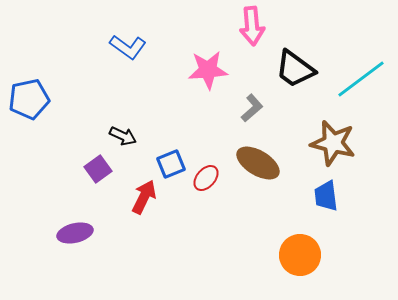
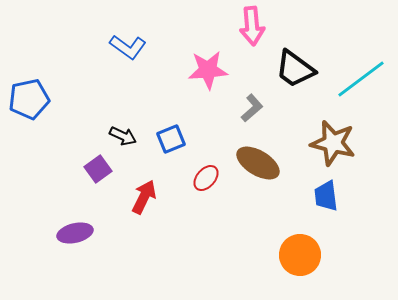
blue square: moved 25 px up
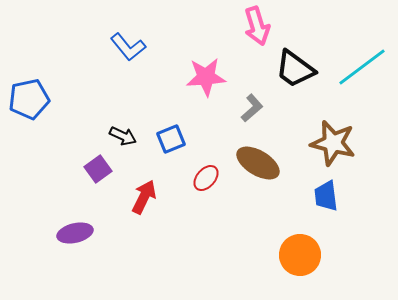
pink arrow: moved 5 px right; rotated 12 degrees counterclockwise
blue L-shape: rotated 15 degrees clockwise
pink star: moved 2 px left, 7 px down
cyan line: moved 1 px right, 12 px up
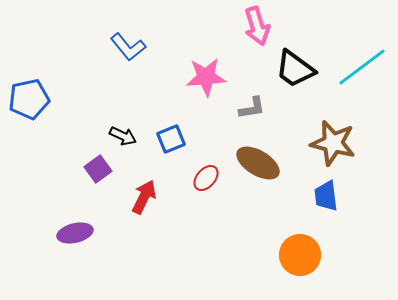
gray L-shape: rotated 32 degrees clockwise
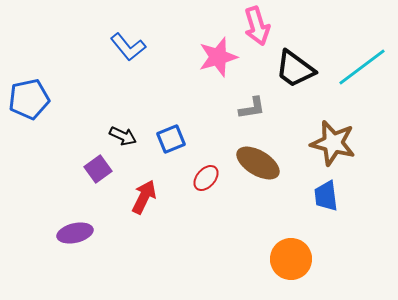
pink star: moved 12 px right, 20 px up; rotated 12 degrees counterclockwise
orange circle: moved 9 px left, 4 px down
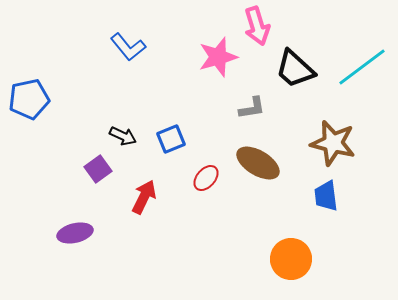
black trapezoid: rotated 6 degrees clockwise
